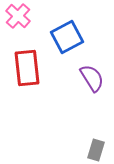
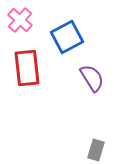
pink cross: moved 2 px right, 4 px down
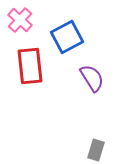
red rectangle: moved 3 px right, 2 px up
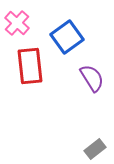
pink cross: moved 3 px left, 3 px down
blue square: rotated 8 degrees counterclockwise
gray rectangle: moved 1 px left, 1 px up; rotated 35 degrees clockwise
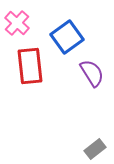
purple semicircle: moved 5 px up
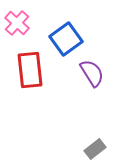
blue square: moved 1 px left, 2 px down
red rectangle: moved 4 px down
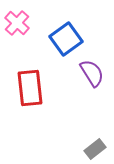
red rectangle: moved 18 px down
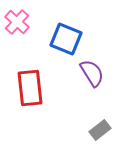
pink cross: moved 1 px up
blue square: rotated 32 degrees counterclockwise
gray rectangle: moved 5 px right, 19 px up
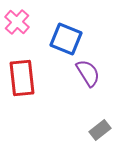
purple semicircle: moved 4 px left
red rectangle: moved 8 px left, 10 px up
